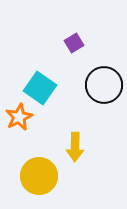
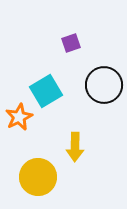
purple square: moved 3 px left; rotated 12 degrees clockwise
cyan square: moved 6 px right, 3 px down; rotated 24 degrees clockwise
yellow circle: moved 1 px left, 1 px down
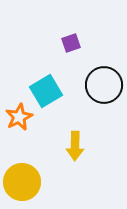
yellow arrow: moved 1 px up
yellow circle: moved 16 px left, 5 px down
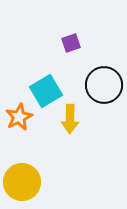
yellow arrow: moved 5 px left, 27 px up
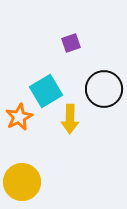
black circle: moved 4 px down
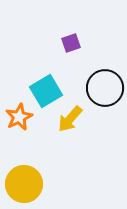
black circle: moved 1 px right, 1 px up
yellow arrow: rotated 40 degrees clockwise
yellow circle: moved 2 px right, 2 px down
